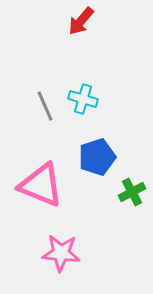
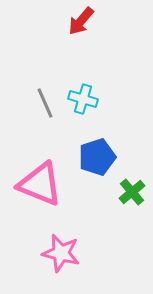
gray line: moved 3 px up
pink triangle: moved 1 px left, 1 px up
green cross: rotated 12 degrees counterclockwise
pink star: rotated 9 degrees clockwise
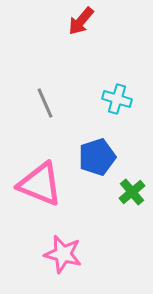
cyan cross: moved 34 px right
pink star: moved 2 px right, 1 px down
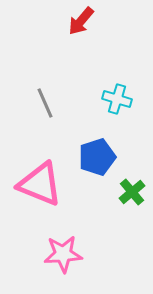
pink star: rotated 18 degrees counterclockwise
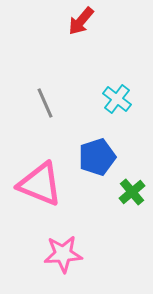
cyan cross: rotated 20 degrees clockwise
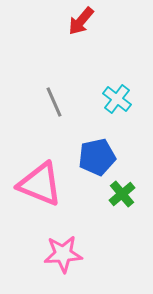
gray line: moved 9 px right, 1 px up
blue pentagon: rotated 6 degrees clockwise
green cross: moved 10 px left, 2 px down
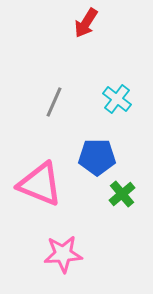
red arrow: moved 5 px right, 2 px down; rotated 8 degrees counterclockwise
gray line: rotated 48 degrees clockwise
blue pentagon: rotated 12 degrees clockwise
